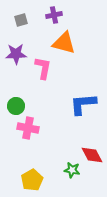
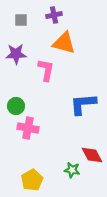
gray square: rotated 16 degrees clockwise
pink L-shape: moved 3 px right, 2 px down
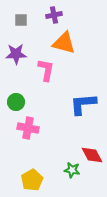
green circle: moved 4 px up
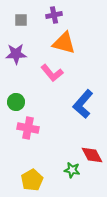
pink L-shape: moved 6 px right, 3 px down; rotated 130 degrees clockwise
blue L-shape: rotated 44 degrees counterclockwise
